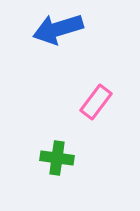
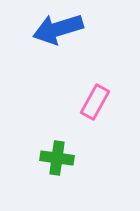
pink rectangle: moved 1 px left; rotated 8 degrees counterclockwise
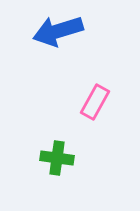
blue arrow: moved 2 px down
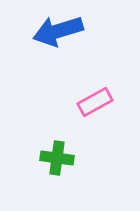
pink rectangle: rotated 32 degrees clockwise
